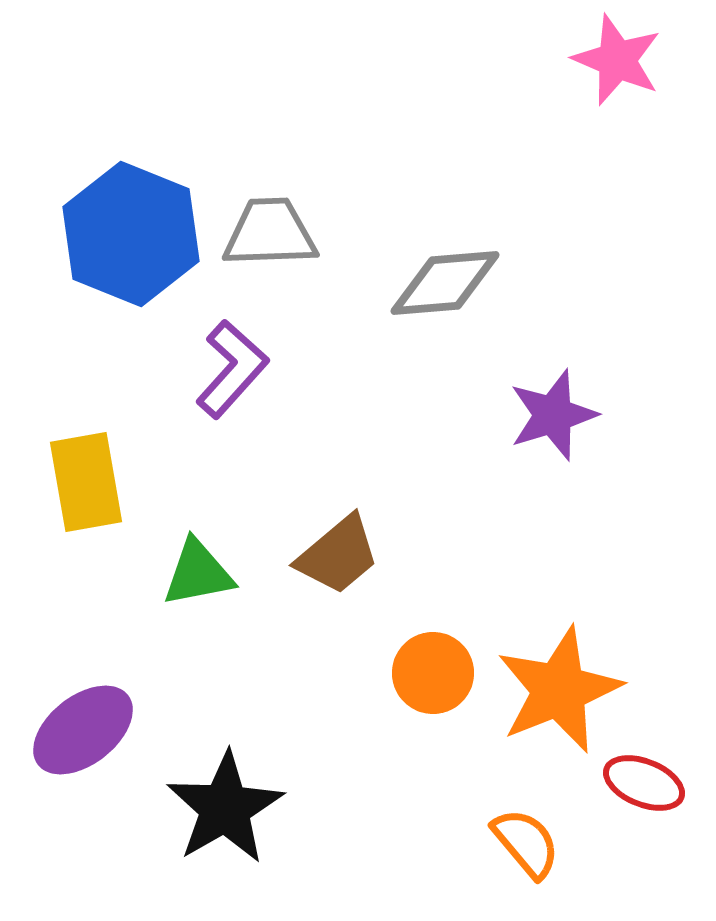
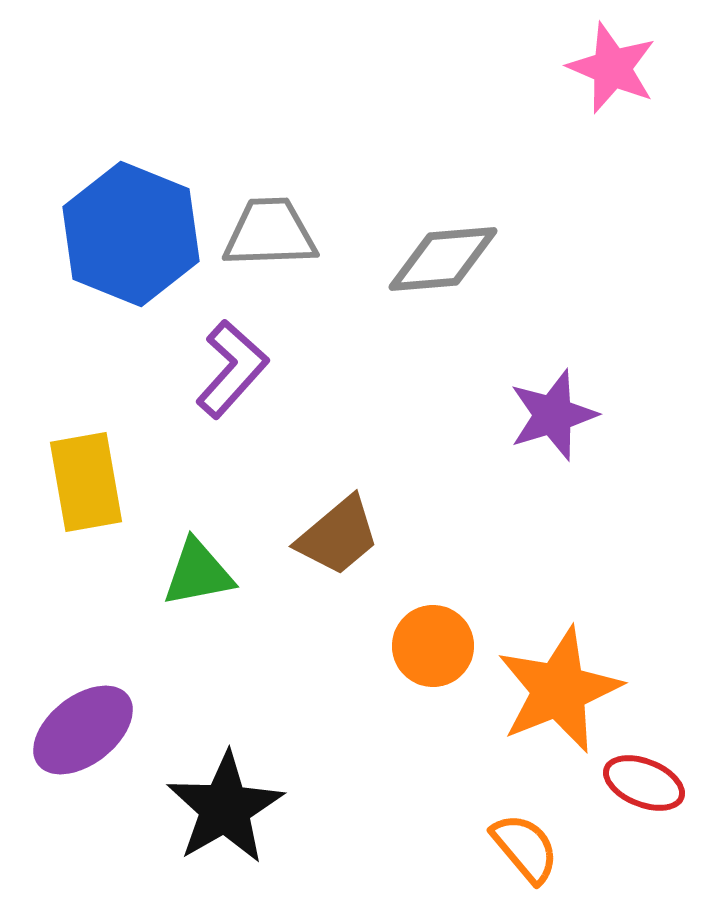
pink star: moved 5 px left, 8 px down
gray diamond: moved 2 px left, 24 px up
brown trapezoid: moved 19 px up
orange circle: moved 27 px up
orange semicircle: moved 1 px left, 5 px down
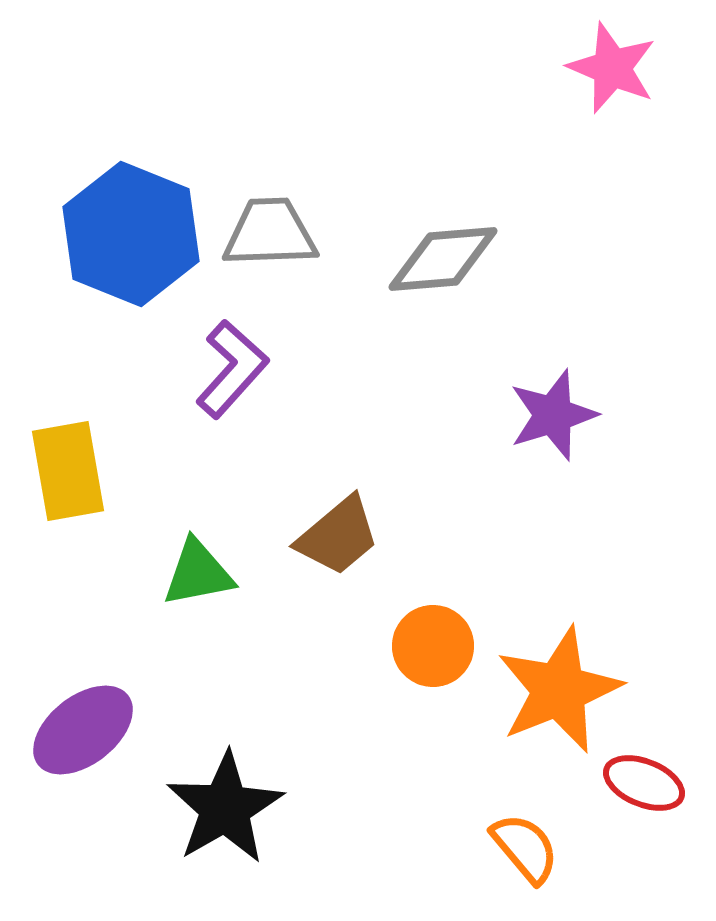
yellow rectangle: moved 18 px left, 11 px up
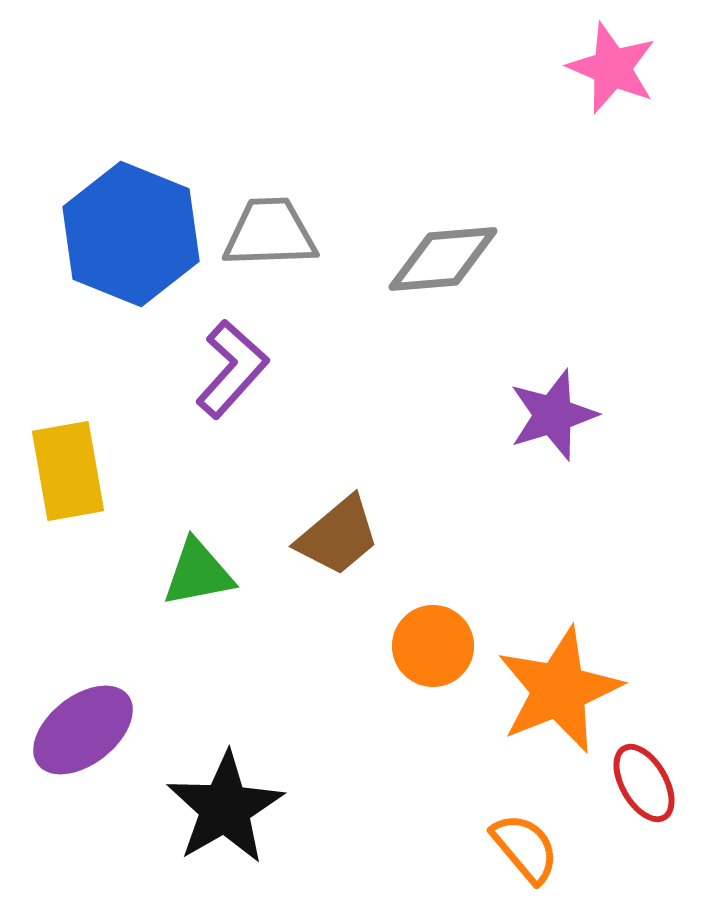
red ellipse: rotated 38 degrees clockwise
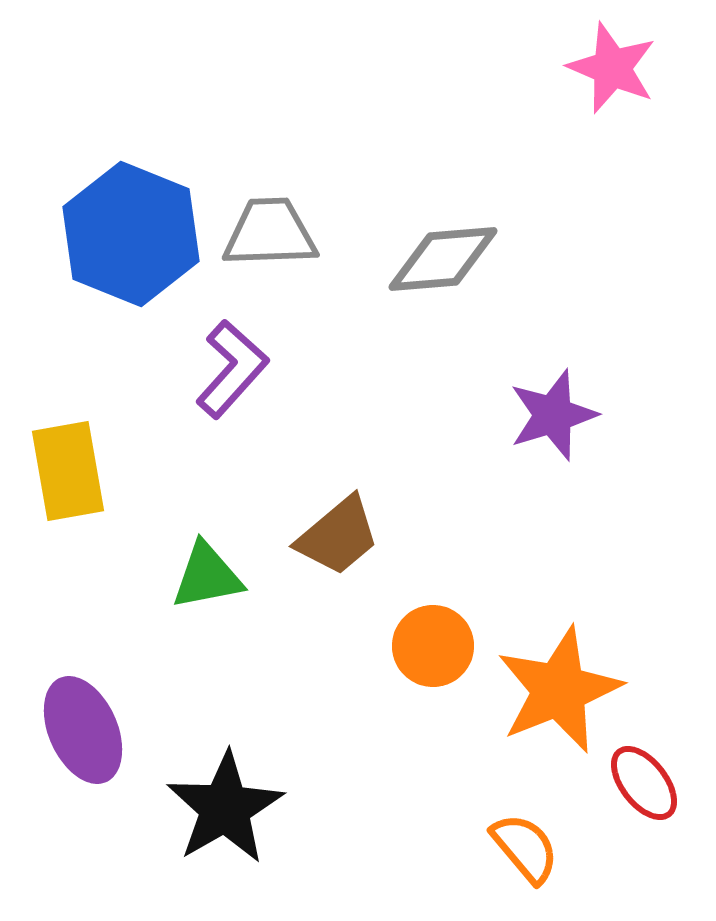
green triangle: moved 9 px right, 3 px down
purple ellipse: rotated 76 degrees counterclockwise
red ellipse: rotated 8 degrees counterclockwise
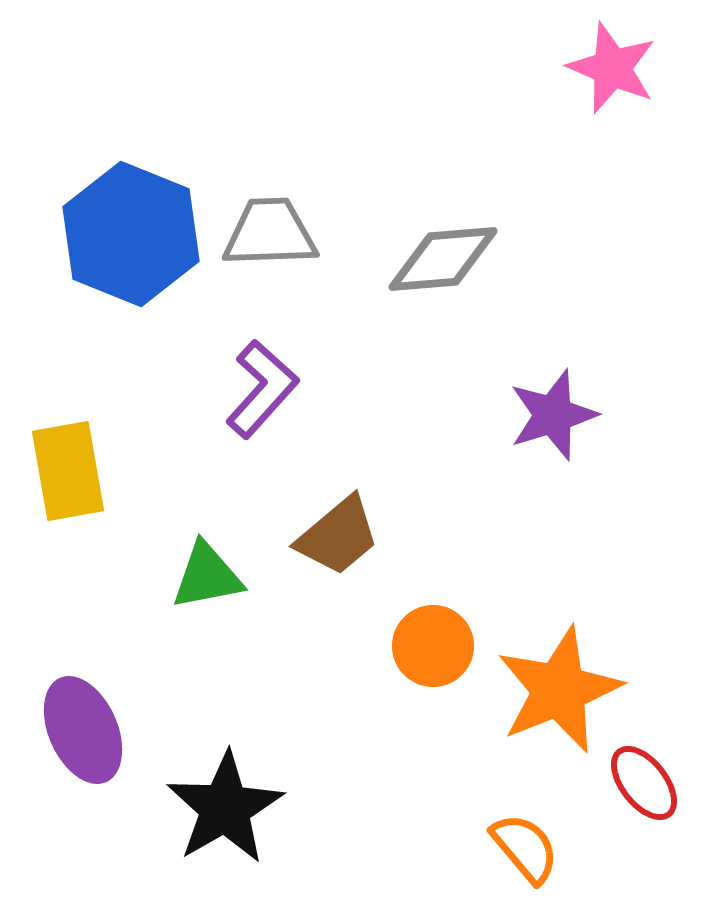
purple L-shape: moved 30 px right, 20 px down
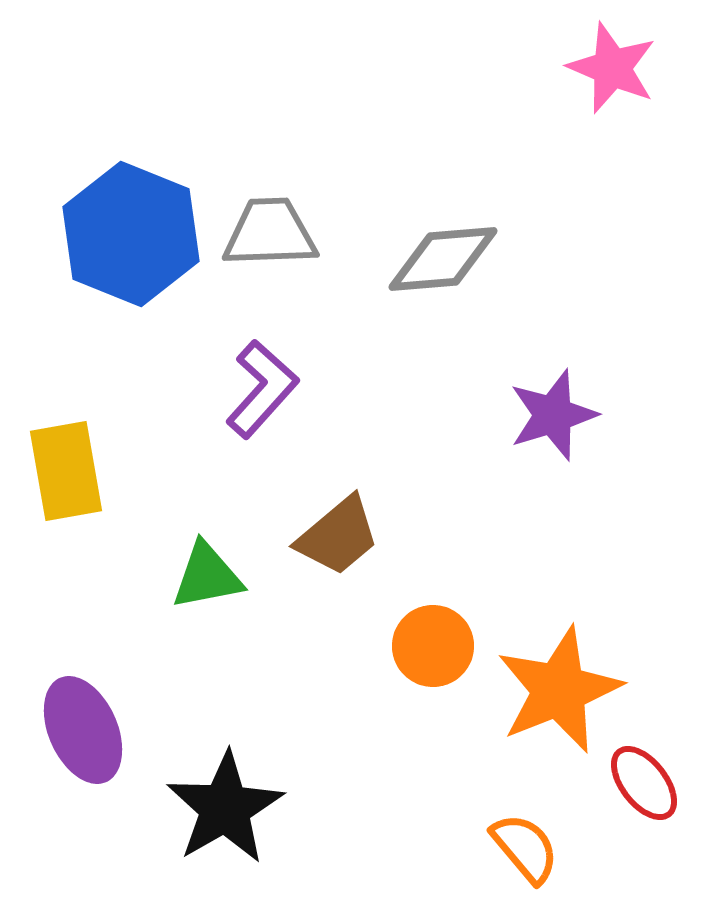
yellow rectangle: moved 2 px left
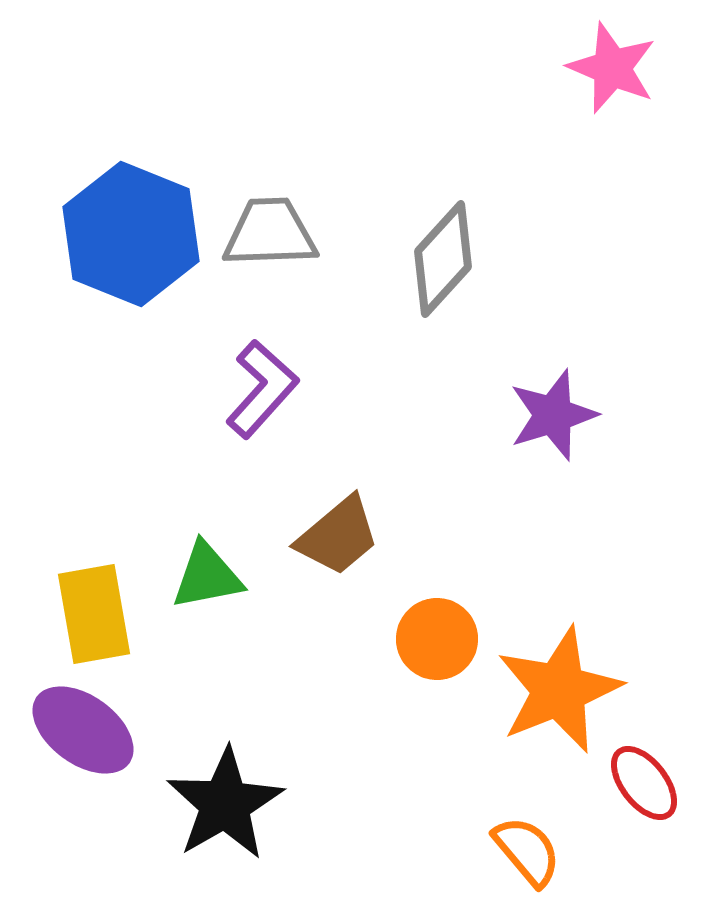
gray diamond: rotated 43 degrees counterclockwise
yellow rectangle: moved 28 px right, 143 px down
orange circle: moved 4 px right, 7 px up
purple ellipse: rotated 30 degrees counterclockwise
black star: moved 4 px up
orange semicircle: moved 2 px right, 3 px down
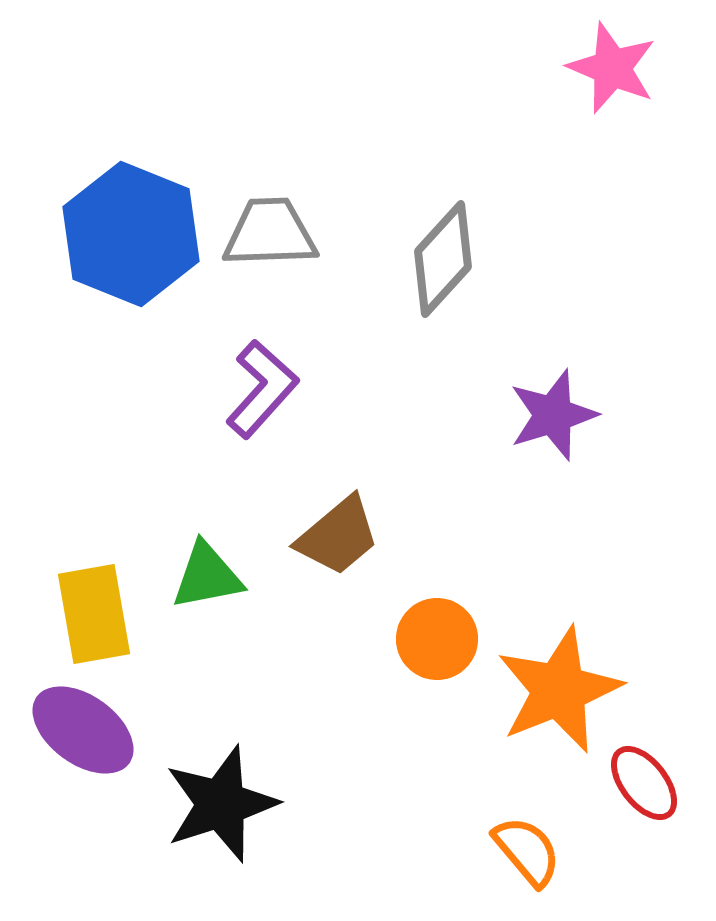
black star: moved 4 px left; rotated 12 degrees clockwise
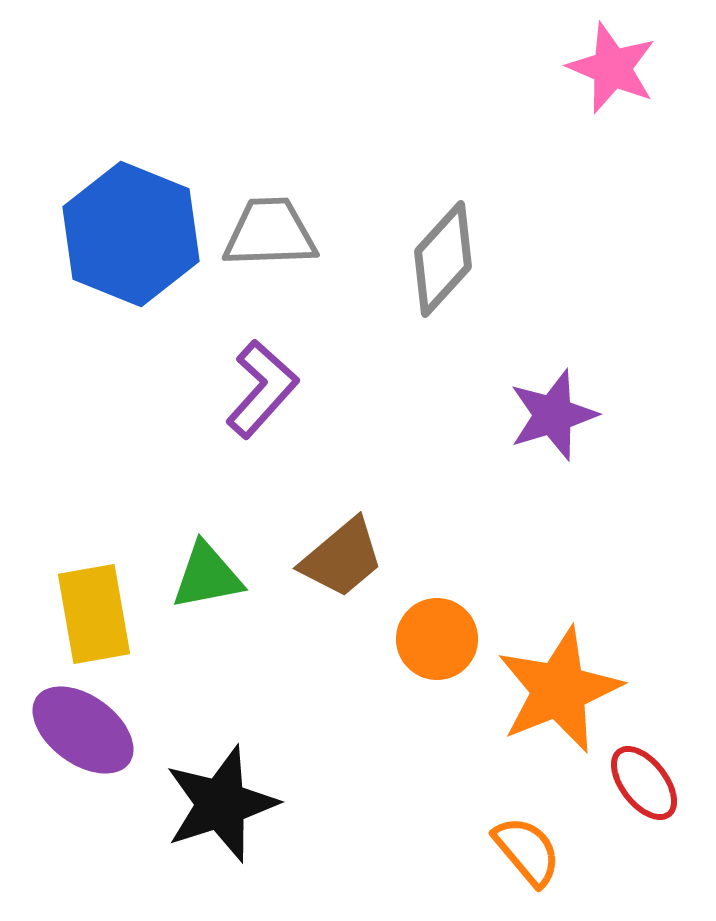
brown trapezoid: moved 4 px right, 22 px down
